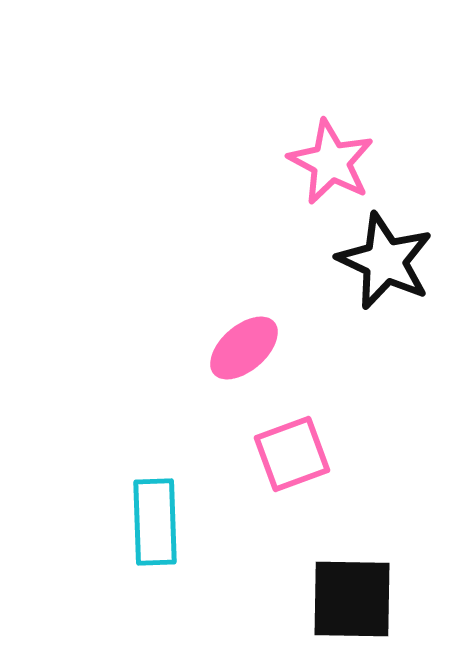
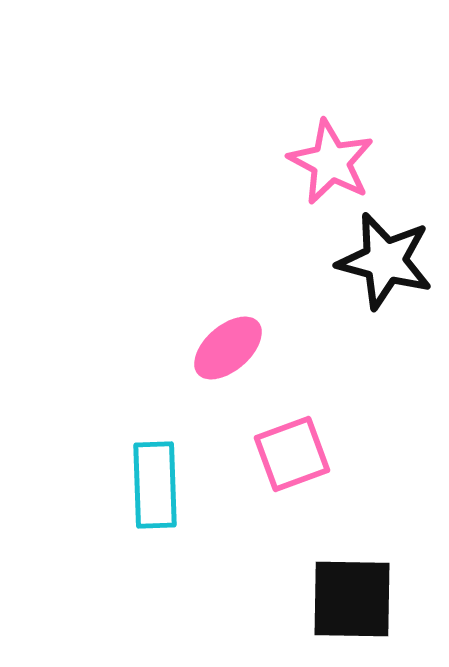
black star: rotated 10 degrees counterclockwise
pink ellipse: moved 16 px left
cyan rectangle: moved 37 px up
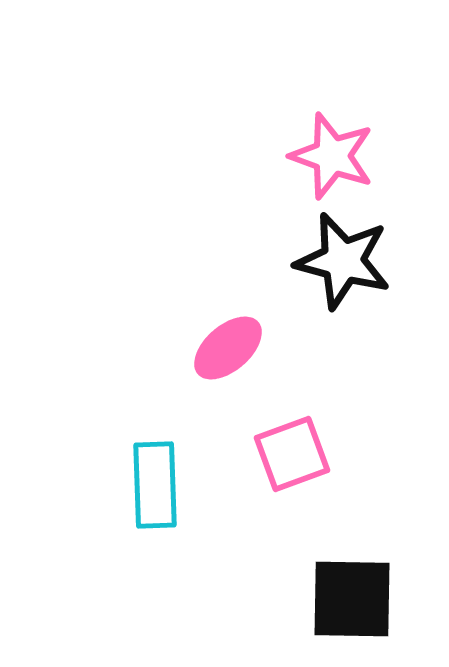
pink star: moved 1 px right, 6 px up; rotated 8 degrees counterclockwise
black star: moved 42 px left
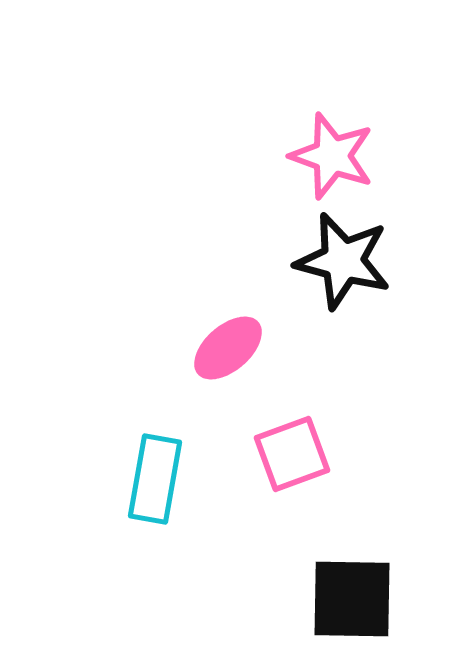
cyan rectangle: moved 6 px up; rotated 12 degrees clockwise
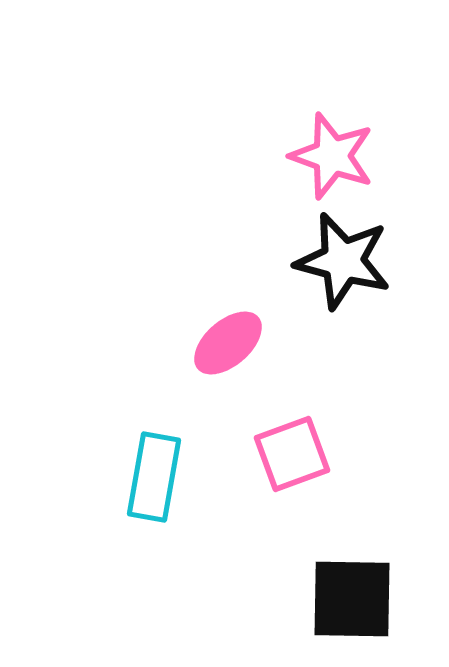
pink ellipse: moved 5 px up
cyan rectangle: moved 1 px left, 2 px up
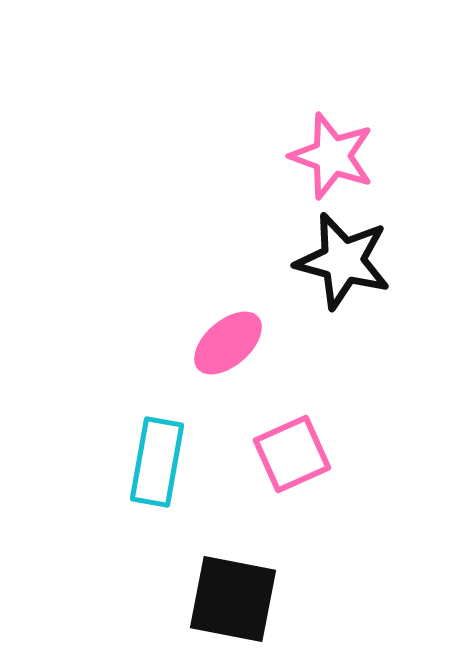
pink square: rotated 4 degrees counterclockwise
cyan rectangle: moved 3 px right, 15 px up
black square: moved 119 px left; rotated 10 degrees clockwise
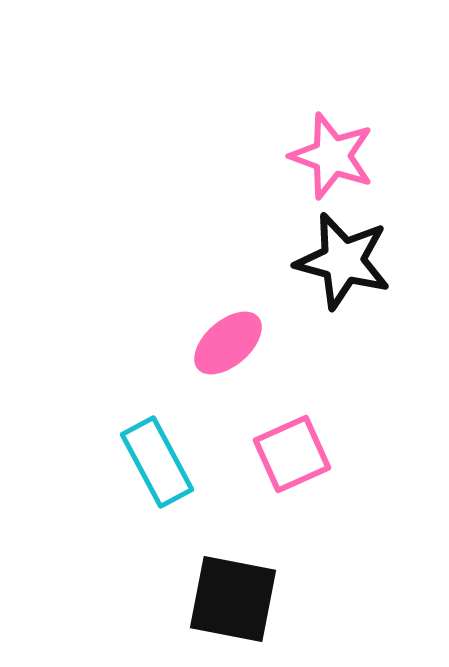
cyan rectangle: rotated 38 degrees counterclockwise
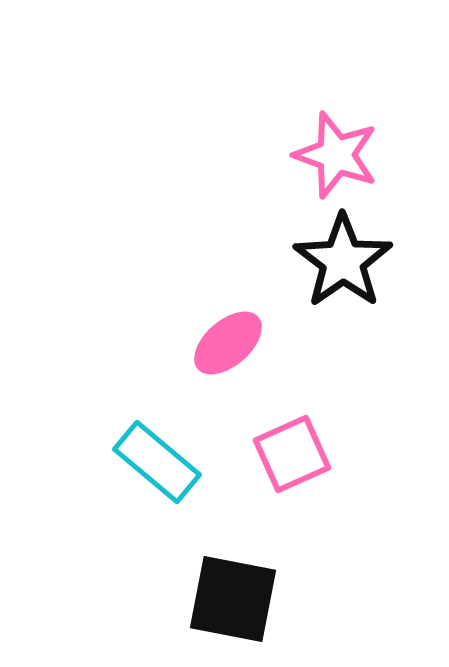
pink star: moved 4 px right, 1 px up
black star: rotated 22 degrees clockwise
cyan rectangle: rotated 22 degrees counterclockwise
